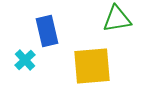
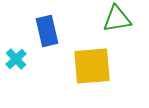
cyan cross: moved 9 px left, 1 px up
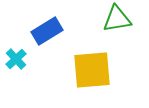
blue rectangle: rotated 72 degrees clockwise
yellow square: moved 4 px down
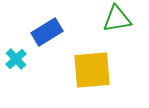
blue rectangle: moved 1 px down
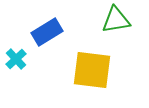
green triangle: moved 1 px left, 1 px down
yellow square: rotated 12 degrees clockwise
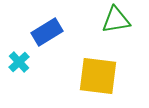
cyan cross: moved 3 px right, 3 px down
yellow square: moved 6 px right, 6 px down
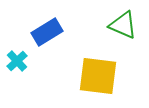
green triangle: moved 7 px right, 5 px down; rotated 32 degrees clockwise
cyan cross: moved 2 px left, 1 px up
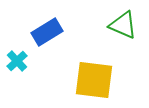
yellow square: moved 4 px left, 4 px down
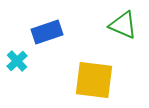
blue rectangle: rotated 12 degrees clockwise
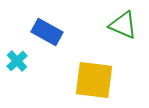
blue rectangle: rotated 48 degrees clockwise
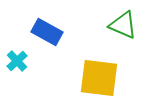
yellow square: moved 5 px right, 2 px up
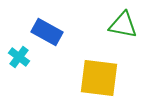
green triangle: rotated 12 degrees counterclockwise
cyan cross: moved 2 px right, 4 px up; rotated 10 degrees counterclockwise
